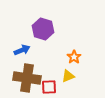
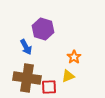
blue arrow: moved 4 px right, 3 px up; rotated 84 degrees clockwise
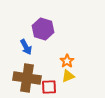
orange star: moved 7 px left, 4 px down
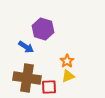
blue arrow: rotated 28 degrees counterclockwise
